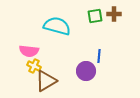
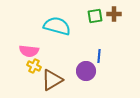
brown triangle: moved 6 px right, 1 px up
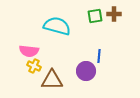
brown triangle: rotated 30 degrees clockwise
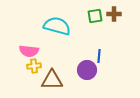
yellow cross: rotated 32 degrees counterclockwise
purple circle: moved 1 px right, 1 px up
